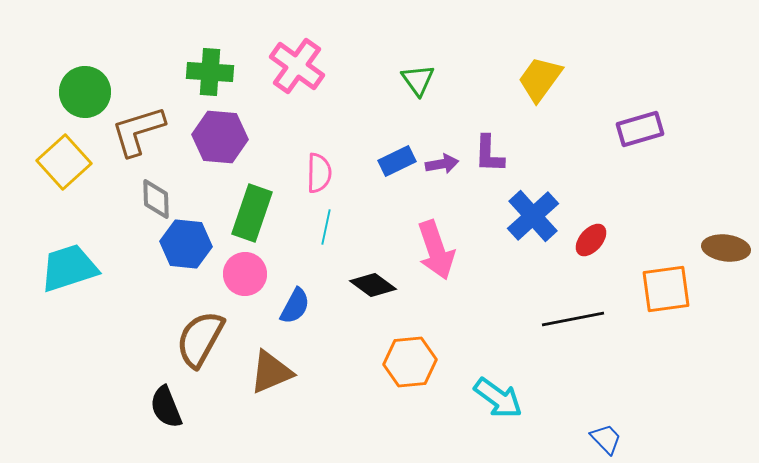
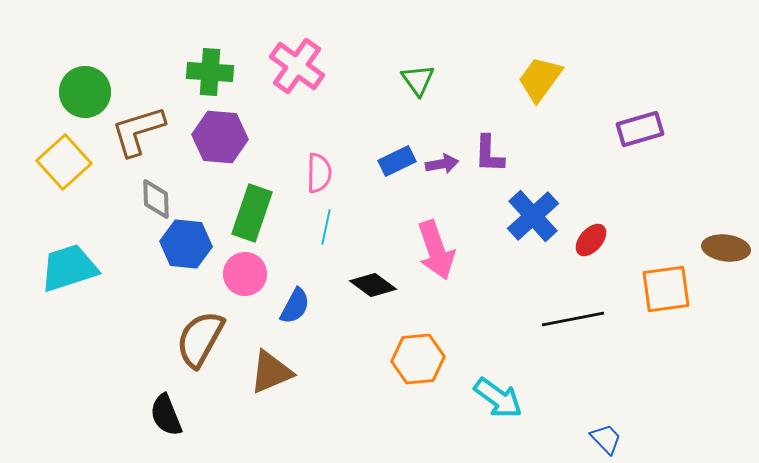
orange hexagon: moved 8 px right, 3 px up
black semicircle: moved 8 px down
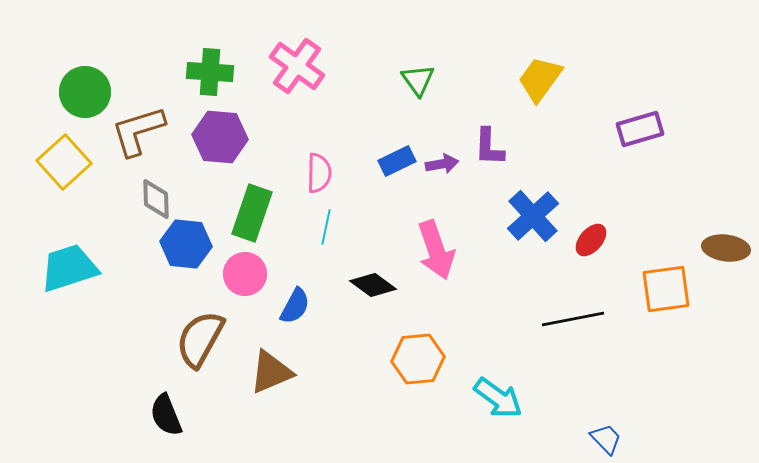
purple L-shape: moved 7 px up
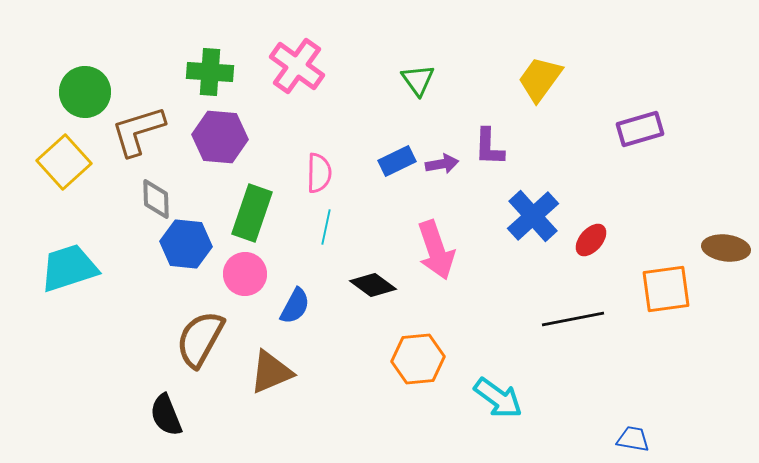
blue trapezoid: moved 27 px right; rotated 36 degrees counterclockwise
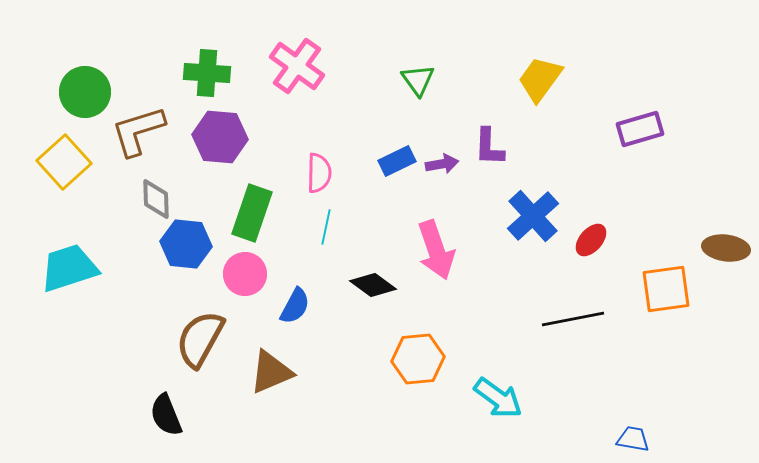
green cross: moved 3 px left, 1 px down
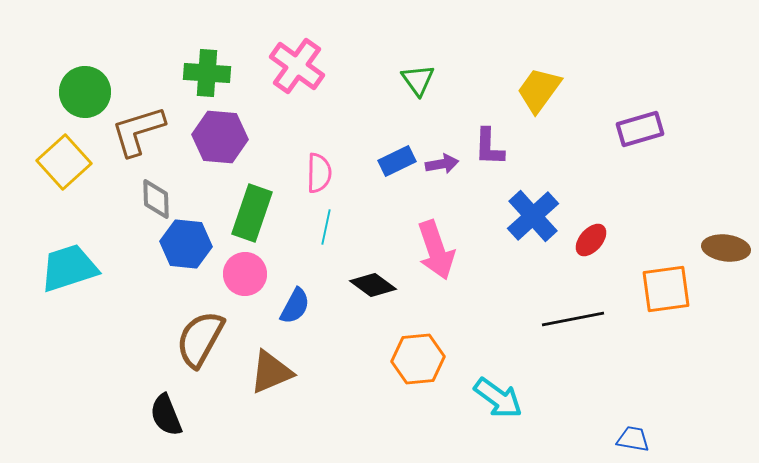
yellow trapezoid: moved 1 px left, 11 px down
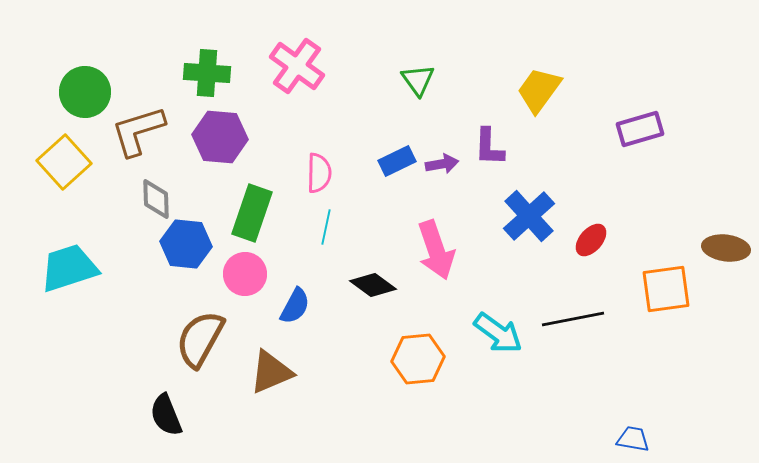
blue cross: moved 4 px left
cyan arrow: moved 65 px up
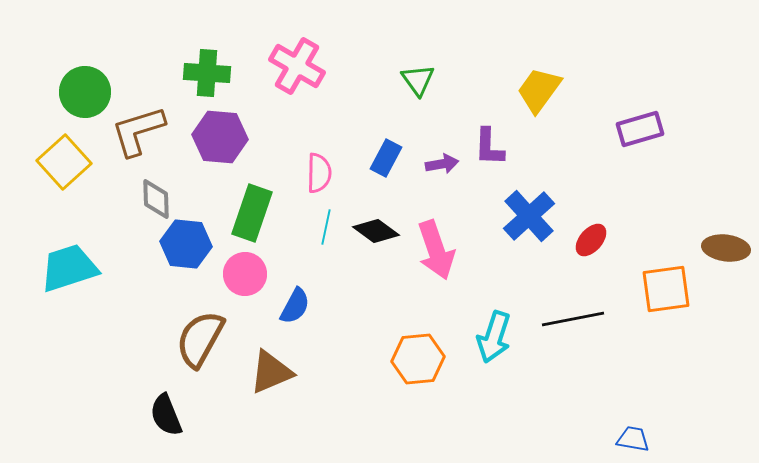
pink cross: rotated 6 degrees counterclockwise
blue rectangle: moved 11 px left, 3 px up; rotated 36 degrees counterclockwise
black diamond: moved 3 px right, 54 px up
cyan arrow: moved 4 px left, 4 px down; rotated 72 degrees clockwise
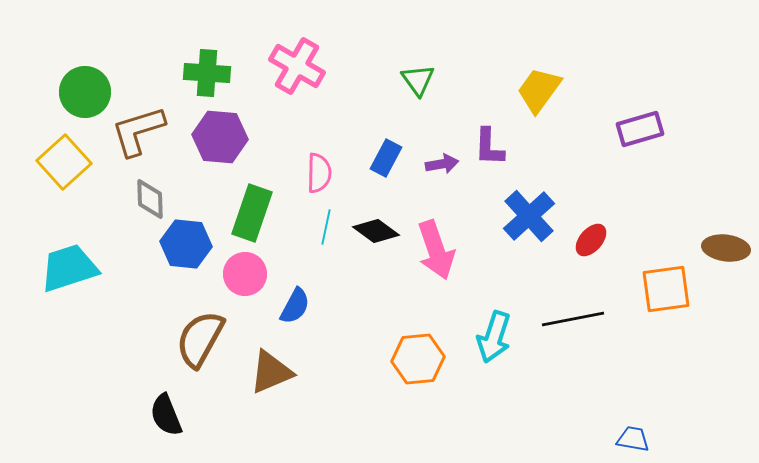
gray diamond: moved 6 px left
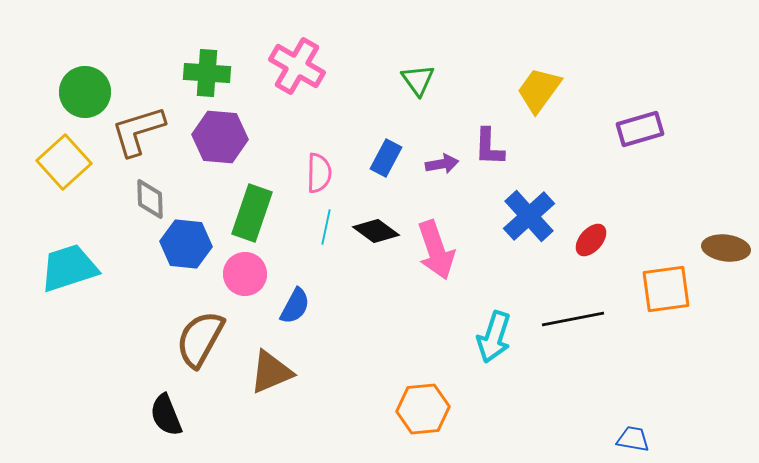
orange hexagon: moved 5 px right, 50 px down
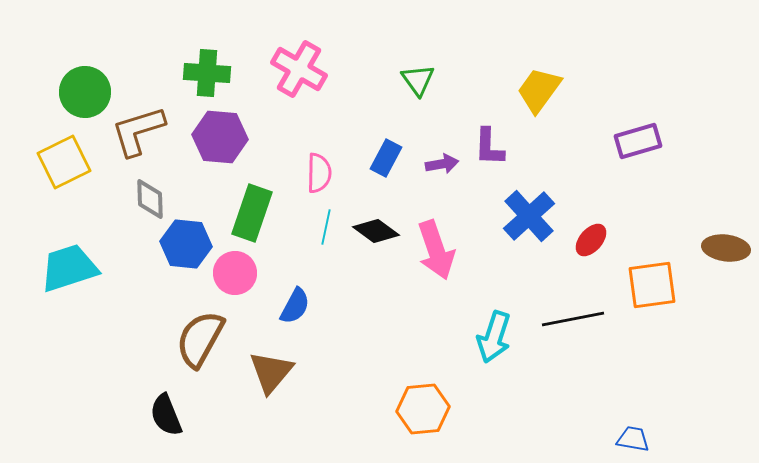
pink cross: moved 2 px right, 3 px down
purple rectangle: moved 2 px left, 12 px down
yellow square: rotated 16 degrees clockwise
pink circle: moved 10 px left, 1 px up
orange square: moved 14 px left, 4 px up
brown triangle: rotated 27 degrees counterclockwise
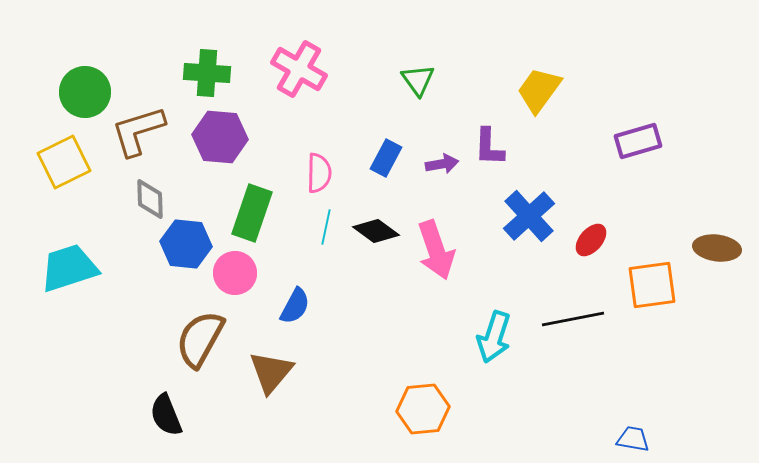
brown ellipse: moved 9 px left
